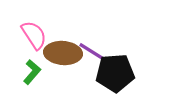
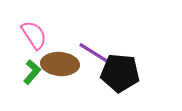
brown ellipse: moved 3 px left, 11 px down
black pentagon: moved 5 px right; rotated 9 degrees clockwise
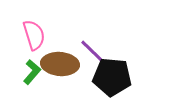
pink semicircle: rotated 16 degrees clockwise
purple line: rotated 12 degrees clockwise
black pentagon: moved 8 px left, 4 px down
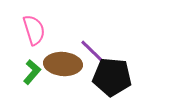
pink semicircle: moved 5 px up
brown ellipse: moved 3 px right
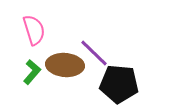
brown ellipse: moved 2 px right, 1 px down
black pentagon: moved 7 px right, 7 px down
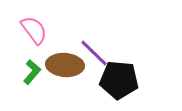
pink semicircle: rotated 20 degrees counterclockwise
black pentagon: moved 4 px up
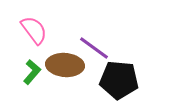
purple line: moved 5 px up; rotated 8 degrees counterclockwise
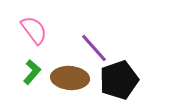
purple line: rotated 12 degrees clockwise
brown ellipse: moved 5 px right, 13 px down
black pentagon: rotated 24 degrees counterclockwise
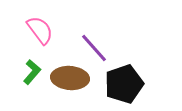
pink semicircle: moved 6 px right
black pentagon: moved 5 px right, 4 px down
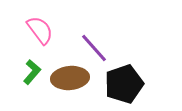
brown ellipse: rotated 9 degrees counterclockwise
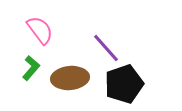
purple line: moved 12 px right
green L-shape: moved 1 px left, 4 px up
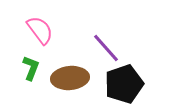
green L-shape: rotated 20 degrees counterclockwise
